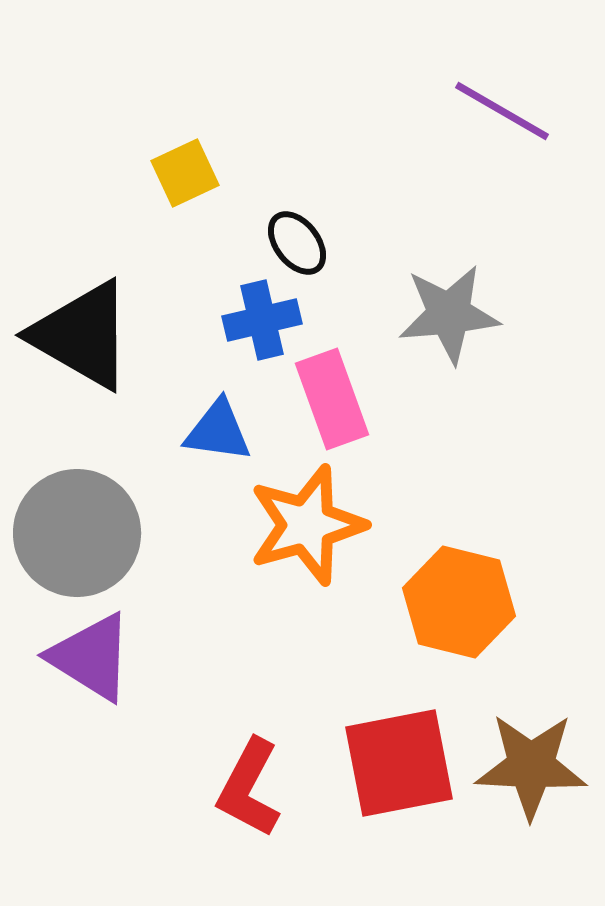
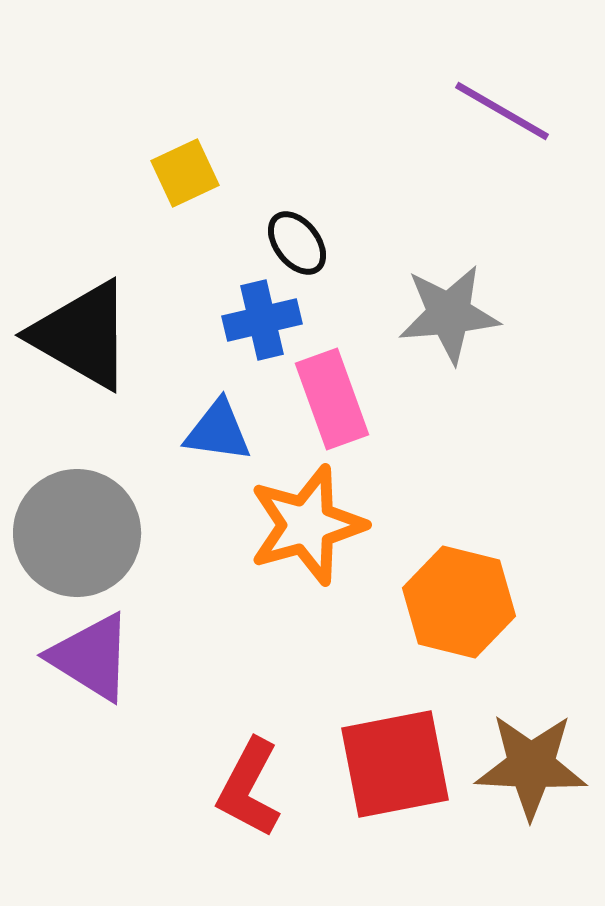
red square: moved 4 px left, 1 px down
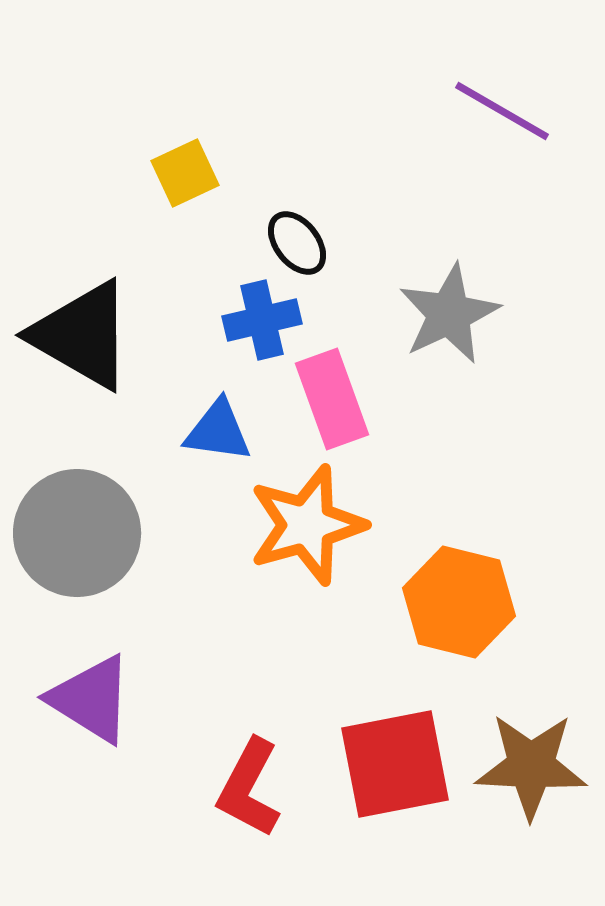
gray star: rotated 20 degrees counterclockwise
purple triangle: moved 42 px down
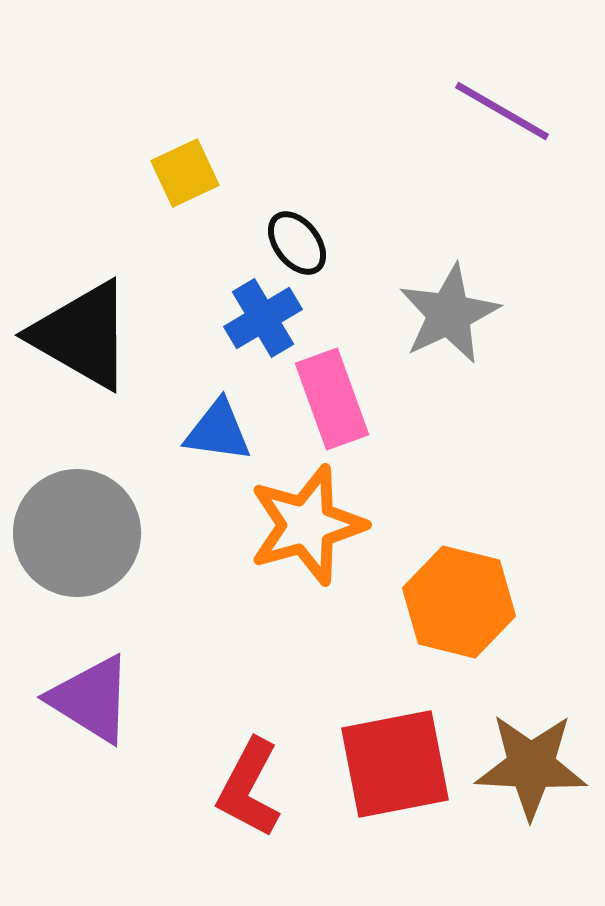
blue cross: moved 1 px right, 2 px up; rotated 18 degrees counterclockwise
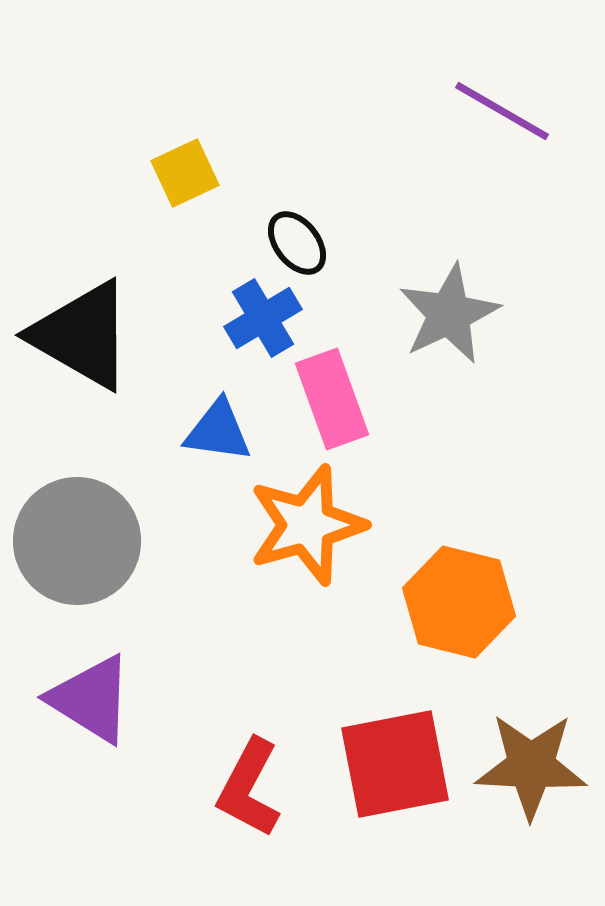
gray circle: moved 8 px down
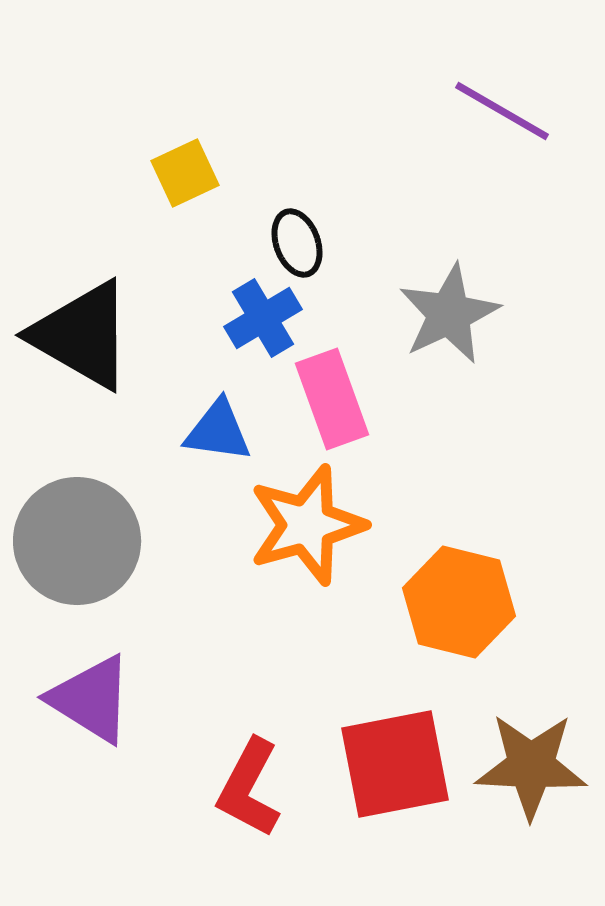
black ellipse: rotated 18 degrees clockwise
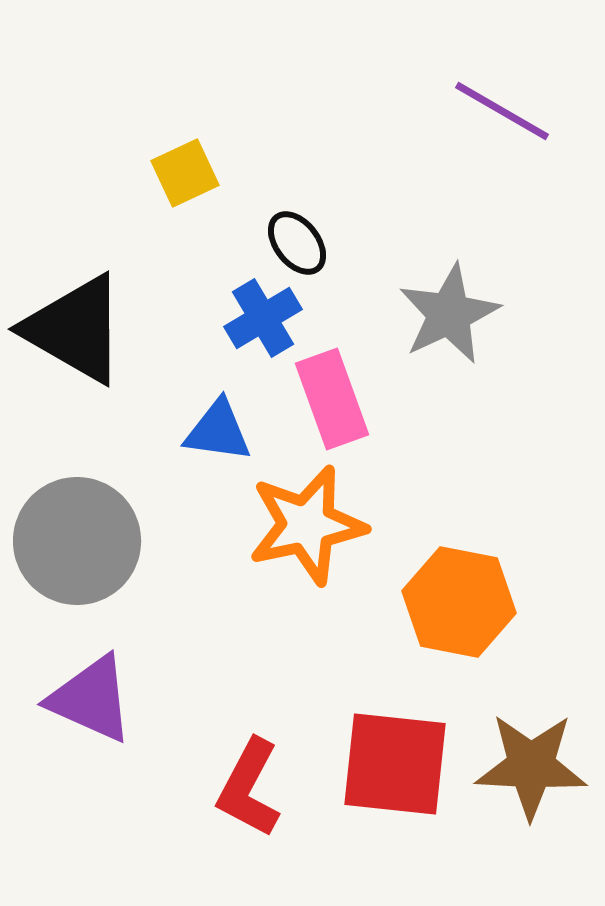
black ellipse: rotated 18 degrees counterclockwise
black triangle: moved 7 px left, 6 px up
orange star: rotated 4 degrees clockwise
orange hexagon: rotated 3 degrees counterclockwise
purple triangle: rotated 8 degrees counterclockwise
red square: rotated 17 degrees clockwise
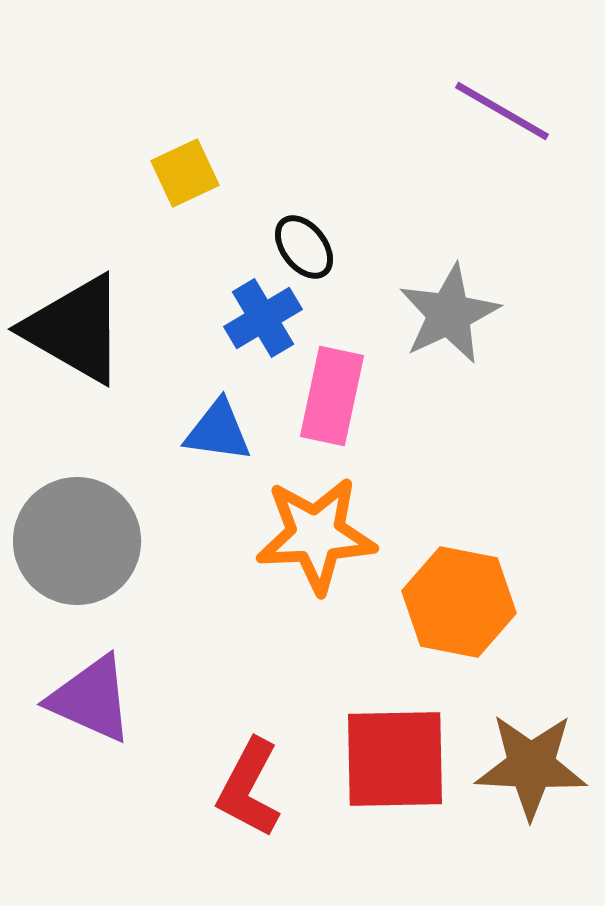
black ellipse: moved 7 px right, 4 px down
pink rectangle: moved 3 px up; rotated 32 degrees clockwise
orange star: moved 9 px right, 10 px down; rotated 9 degrees clockwise
red square: moved 5 px up; rotated 7 degrees counterclockwise
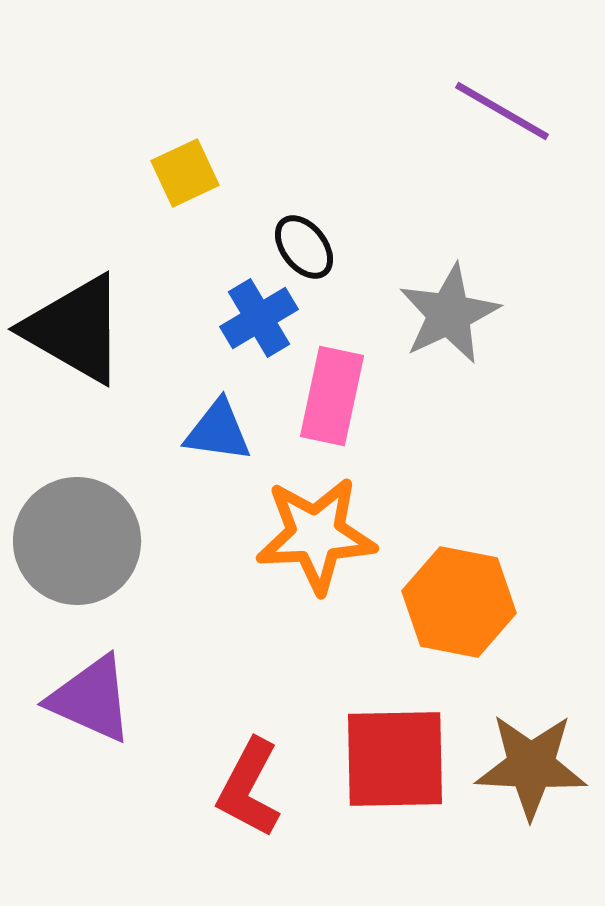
blue cross: moved 4 px left
